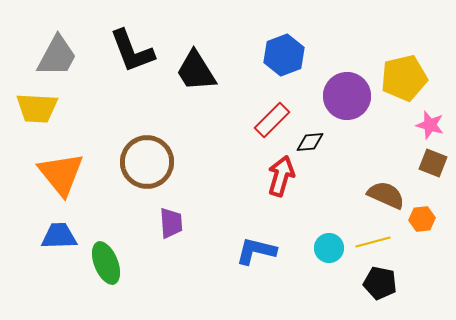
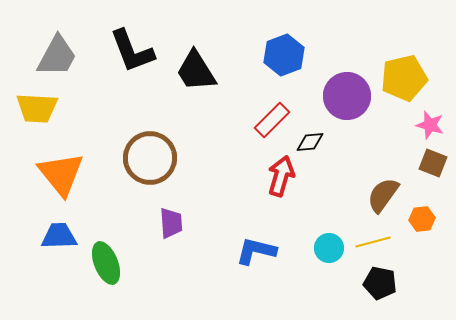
brown circle: moved 3 px right, 4 px up
brown semicircle: moved 3 px left; rotated 78 degrees counterclockwise
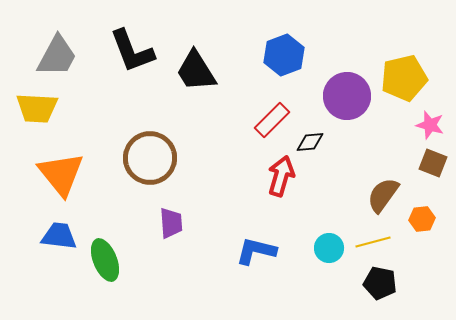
blue trapezoid: rotated 9 degrees clockwise
green ellipse: moved 1 px left, 3 px up
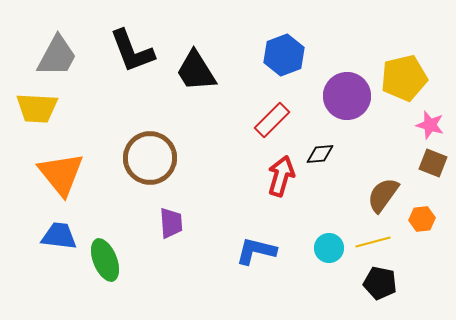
black diamond: moved 10 px right, 12 px down
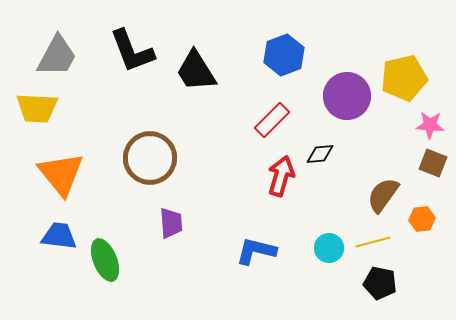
pink star: rotated 12 degrees counterclockwise
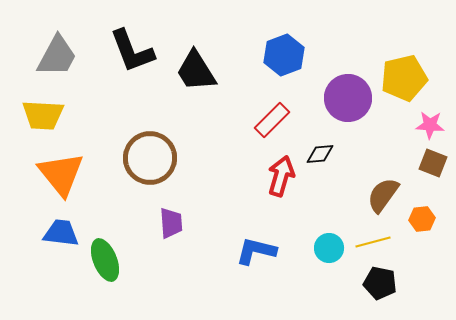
purple circle: moved 1 px right, 2 px down
yellow trapezoid: moved 6 px right, 7 px down
blue trapezoid: moved 2 px right, 3 px up
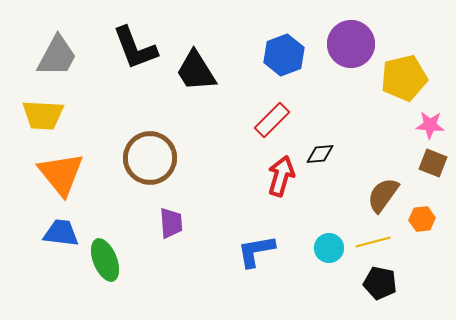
black L-shape: moved 3 px right, 3 px up
purple circle: moved 3 px right, 54 px up
blue L-shape: rotated 24 degrees counterclockwise
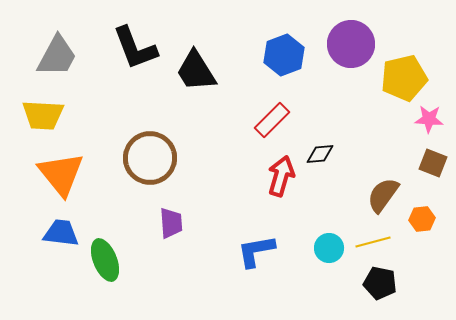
pink star: moved 1 px left, 6 px up
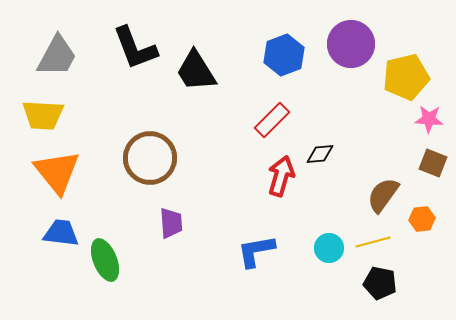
yellow pentagon: moved 2 px right, 1 px up
orange triangle: moved 4 px left, 2 px up
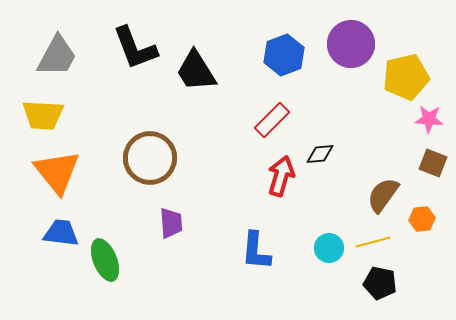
blue L-shape: rotated 75 degrees counterclockwise
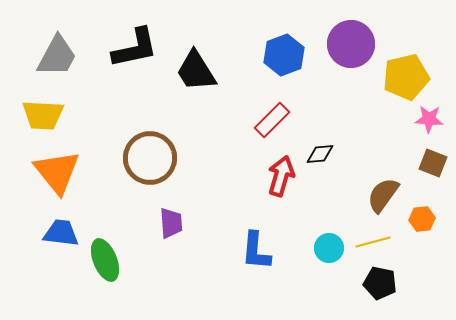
black L-shape: rotated 81 degrees counterclockwise
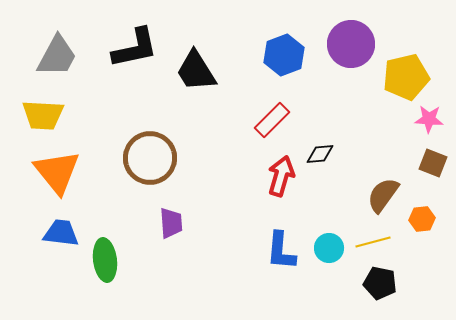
blue L-shape: moved 25 px right
green ellipse: rotated 15 degrees clockwise
